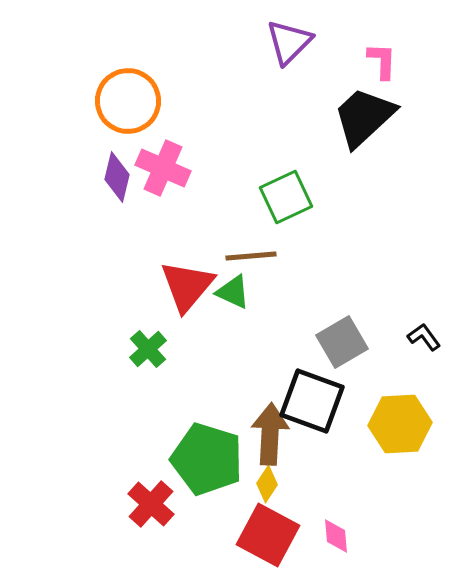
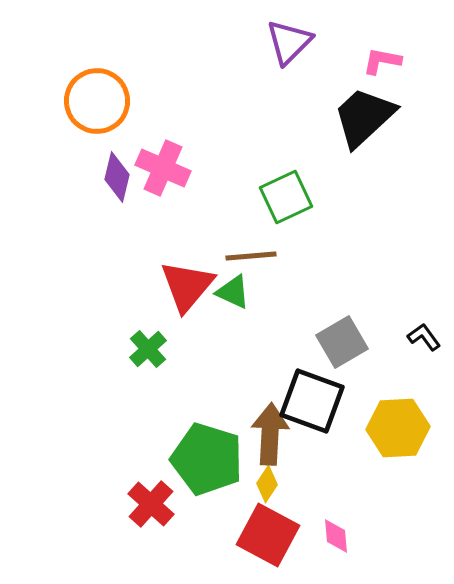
pink L-shape: rotated 81 degrees counterclockwise
orange circle: moved 31 px left
yellow hexagon: moved 2 px left, 4 px down
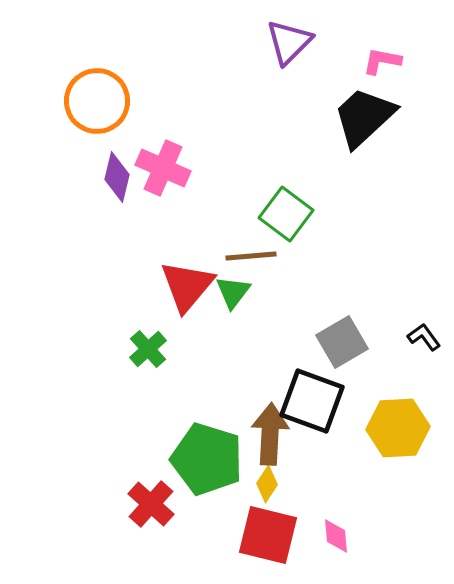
green square: moved 17 px down; rotated 28 degrees counterclockwise
green triangle: rotated 42 degrees clockwise
red square: rotated 14 degrees counterclockwise
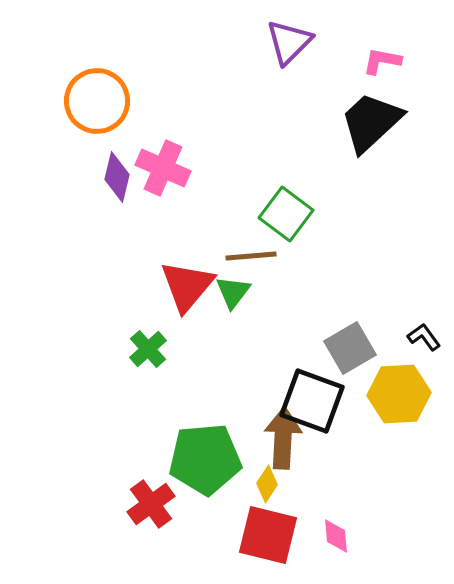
black trapezoid: moved 7 px right, 5 px down
gray square: moved 8 px right, 6 px down
yellow hexagon: moved 1 px right, 34 px up
brown arrow: moved 13 px right, 4 px down
green pentagon: moved 2 px left; rotated 22 degrees counterclockwise
red cross: rotated 12 degrees clockwise
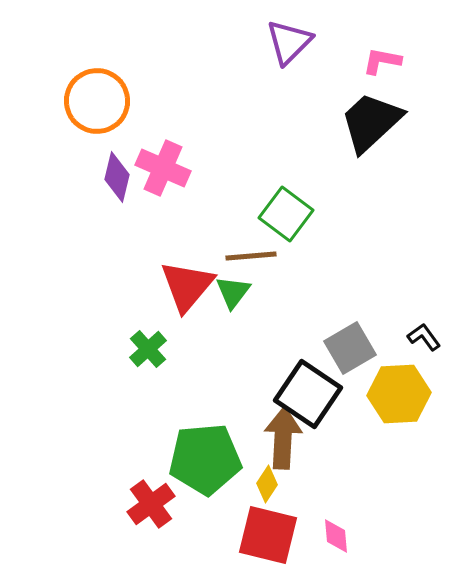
black square: moved 4 px left, 7 px up; rotated 14 degrees clockwise
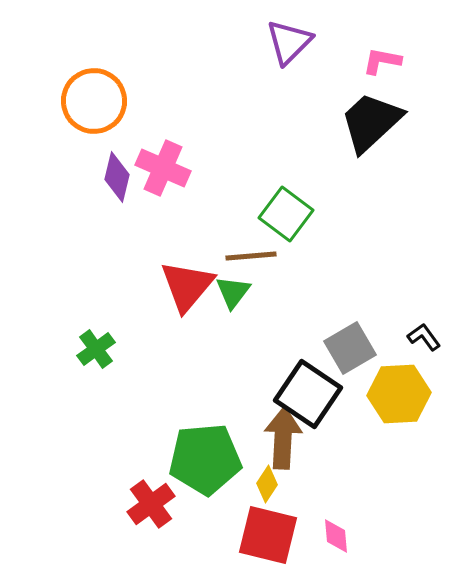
orange circle: moved 3 px left
green cross: moved 52 px left; rotated 6 degrees clockwise
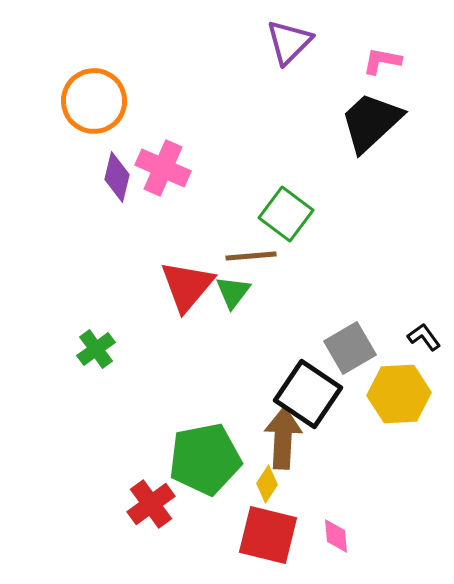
green pentagon: rotated 6 degrees counterclockwise
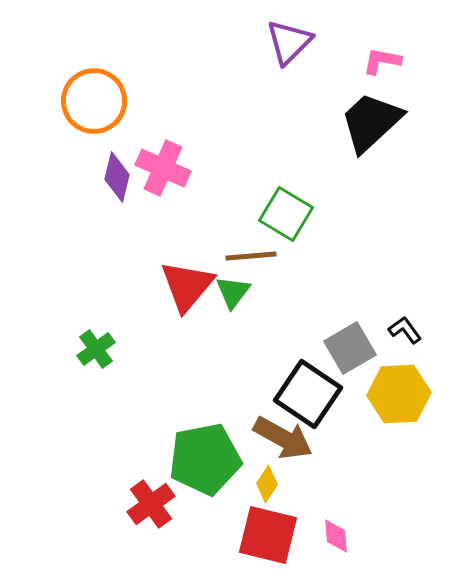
green square: rotated 6 degrees counterclockwise
black L-shape: moved 19 px left, 7 px up
brown arrow: rotated 116 degrees clockwise
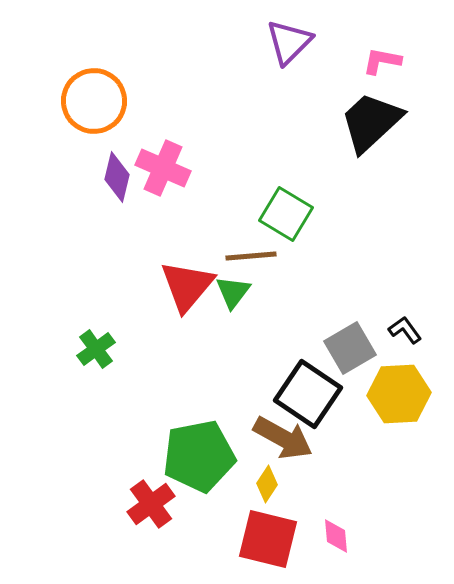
green pentagon: moved 6 px left, 3 px up
red square: moved 4 px down
